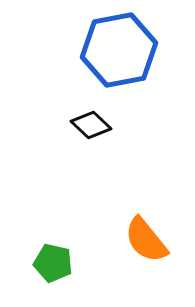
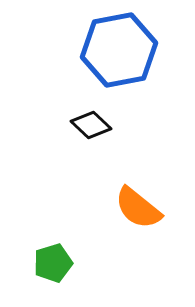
orange semicircle: moved 8 px left, 32 px up; rotated 12 degrees counterclockwise
green pentagon: rotated 30 degrees counterclockwise
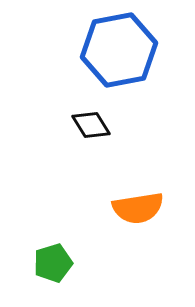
black diamond: rotated 15 degrees clockwise
orange semicircle: rotated 48 degrees counterclockwise
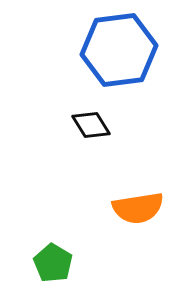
blue hexagon: rotated 4 degrees clockwise
green pentagon: rotated 24 degrees counterclockwise
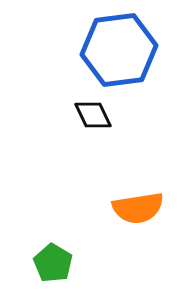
black diamond: moved 2 px right, 10 px up; rotated 6 degrees clockwise
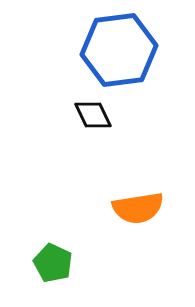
green pentagon: rotated 6 degrees counterclockwise
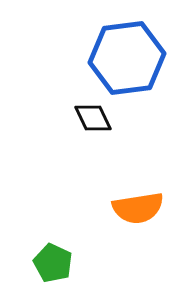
blue hexagon: moved 8 px right, 8 px down
black diamond: moved 3 px down
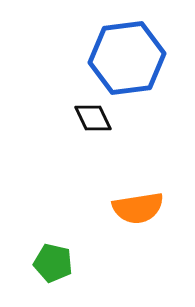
green pentagon: rotated 12 degrees counterclockwise
